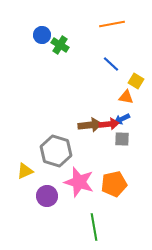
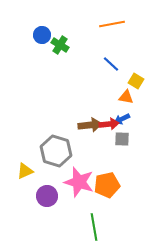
orange pentagon: moved 7 px left, 1 px down
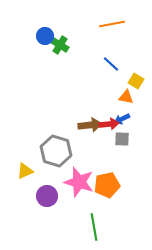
blue circle: moved 3 px right, 1 px down
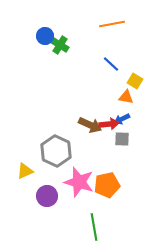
yellow square: moved 1 px left
brown arrow: rotated 30 degrees clockwise
gray hexagon: rotated 8 degrees clockwise
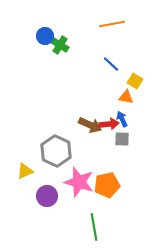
blue arrow: rotated 91 degrees clockwise
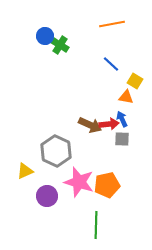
green line: moved 2 px right, 2 px up; rotated 12 degrees clockwise
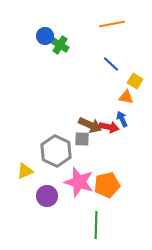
red arrow: moved 3 px down; rotated 18 degrees clockwise
gray square: moved 40 px left
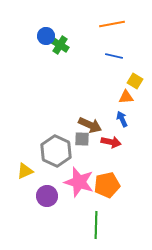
blue circle: moved 1 px right
blue line: moved 3 px right, 8 px up; rotated 30 degrees counterclockwise
orange triangle: rotated 14 degrees counterclockwise
red arrow: moved 2 px right, 15 px down
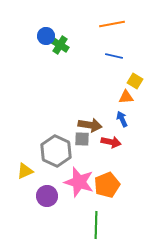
brown arrow: rotated 15 degrees counterclockwise
orange pentagon: rotated 10 degrees counterclockwise
